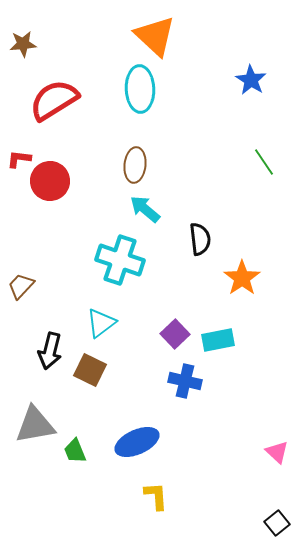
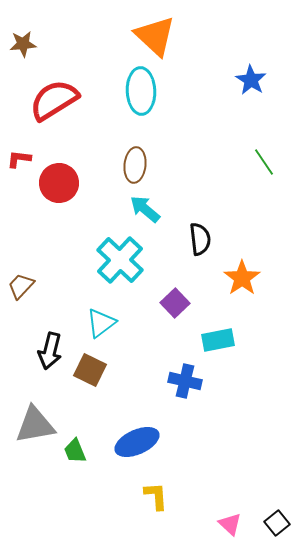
cyan ellipse: moved 1 px right, 2 px down
red circle: moved 9 px right, 2 px down
cyan cross: rotated 24 degrees clockwise
purple square: moved 31 px up
pink triangle: moved 47 px left, 72 px down
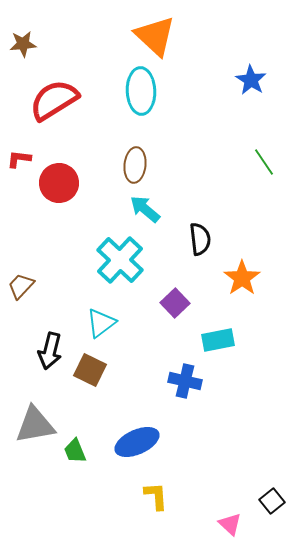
black square: moved 5 px left, 22 px up
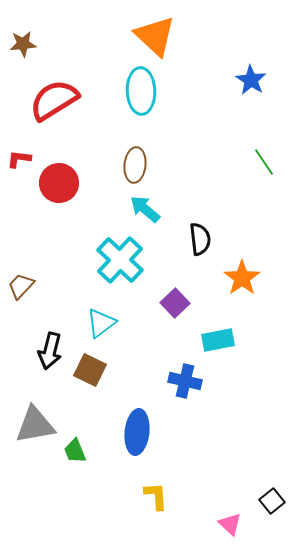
blue ellipse: moved 10 px up; rotated 60 degrees counterclockwise
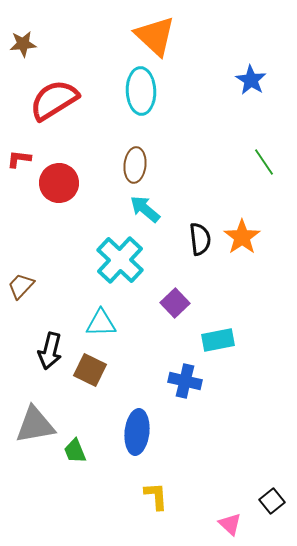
orange star: moved 41 px up
cyan triangle: rotated 36 degrees clockwise
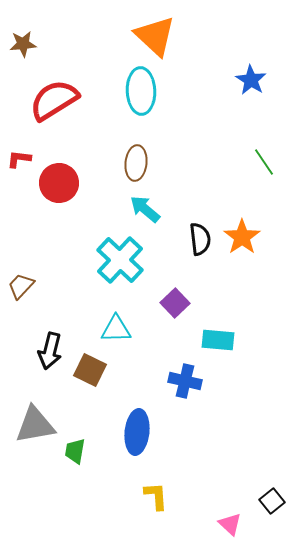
brown ellipse: moved 1 px right, 2 px up
cyan triangle: moved 15 px right, 6 px down
cyan rectangle: rotated 16 degrees clockwise
green trapezoid: rotated 32 degrees clockwise
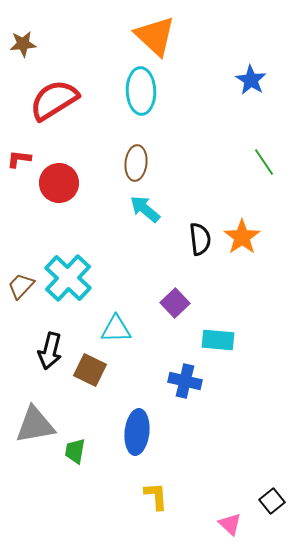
cyan cross: moved 52 px left, 18 px down
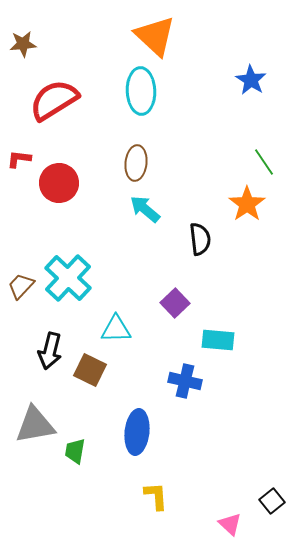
orange star: moved 5 px right, 33 px up
